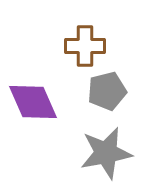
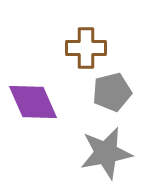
brown cross: moved 1 px right, 2 px down
gray pentagon: moved 5 px right, 1 px down
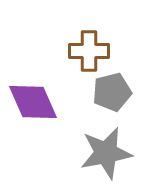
brown cross: moved 3 px right, 3 px down
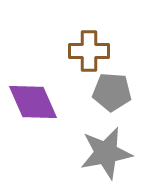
gray pentagon: rotated 18 degrees clockwise
